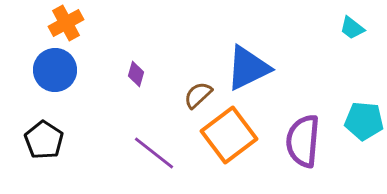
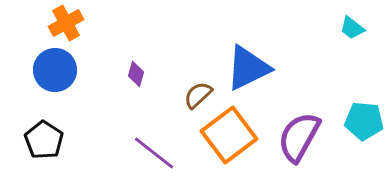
purple semicircle: moved 4 px left, 4 px up; rotated 24 degrees clockwise
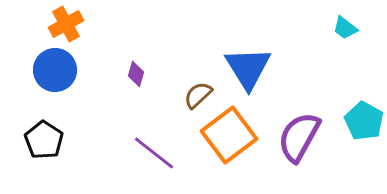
orange cross: moved 1 px down
cyan trapezoid: moved 7 px left
blue triangle: rotated 36 degrees counterclockwise
cyan pentagon: rotated 24 degrees clockwise
